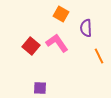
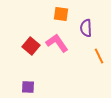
orange square: rotated 21 degrees counterclockwise
purple square: moved 12 px left, 1 px up
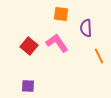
red square: moved 2 px left
purple square: moved 1 px up
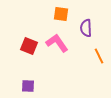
red square: rotated 18 degrees counterclockwise
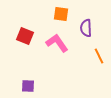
red square: moved 4 px left, 10 px up
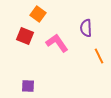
orange square: moved 23 px left; rotated 28 degrees clockwise
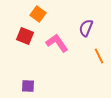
purple semicircle: rotated 24 degrees clockwise
